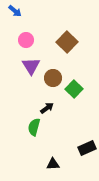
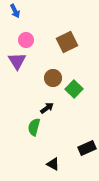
blue arrow: rotated 24 degrees clockwise
brown square: rotated 20 degrees clockwise
purple triangle: moved 14 px left, 5 px up
black triangle: rotated 32 degrees clockwise
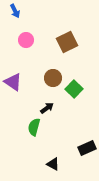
purple triangle: moved 4 px left, 21 px down; rotated 24 degrees counterclockwise
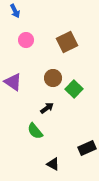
green semicircle: moved 1 px right, 4 px down; rotated 54 degrees counterclockwise
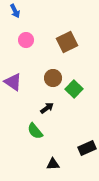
black triangle: rotated 32 degrees counterclockwise
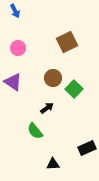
pink circle: moved 8 px left, 8 px down
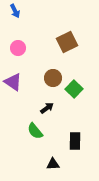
black rectangle: moved 12 px left, 7 px up; rotated 66 degrees counterclockwise
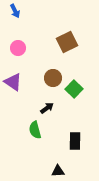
green semicircle: moved 1 px up; rotated 24 degrees clockwise
black triangle: moved 5 px right, 7 px down
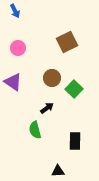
brown circle: moved 1 px left
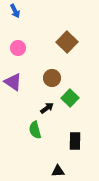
brown square: rotated 20 degrees counterclockwise
green square: moved 4 px left, 9 px down
